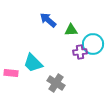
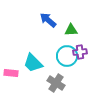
cyan circle: moved 26 px left, 12 px down
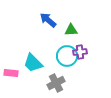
gray cross: rotated 30 degrees clockwise
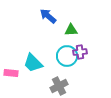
blue arrow: moved 4 px up
gray cross: moved 3 px right, 3 px down
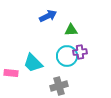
blue arrow: rotated 114 degrees clockwise
gray cross: rotated 12 degrees clockwise
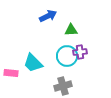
gray cross: moved 4 px right
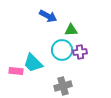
blue arrow: rotated 54 degrees clockwise
cyan circle: moved 5 px left, 6 px up
pink rectangle: moved 5 px right, 2 px up
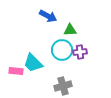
green triangle: moved 1 px left
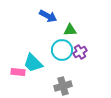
purple cross: rotated 24 degrees counterclockwise
pink rectangle: moved 2 px right, 1 px down
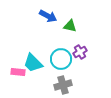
green triangle: moved 4 px up; rotated 16 degrees clockwise
cyan circle: moved 1 px left, 9 px down
gray cross: moved 1 px up
